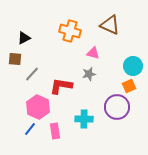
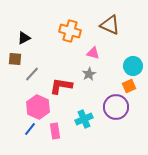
gray star: rotated 16 degrees counterclockwise
purple circle: moved 1 px left
cyan cross: rotated 24 degrees counterclockwise
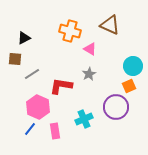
pink triangle: moved 3 px left, 4 px up; rotated 16 degrees clockwise
gray line: rotated 14 degrees clockwise
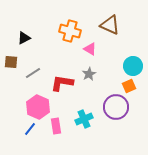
brown square: moved 4 px left, 3 px down
gray line: moved 1 px right, 1 px up
red L-shape: moved 1 px right, 3 px up
pink rectangle: moved 1 px right, 5 px up
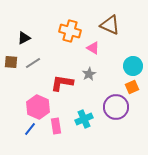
pink triangle: moved 3 px right, 1 px up
gray line: moved 10 px up
orange square: moved 3 px right, 1 px down
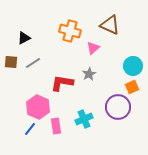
pink triangle: rotated 48 degrees clockwise
purple circle: moved 2 px right
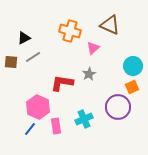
gray line: moved 6 px up
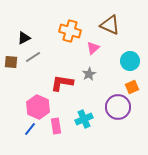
cyan circle: moved 3 px left, 5 px up
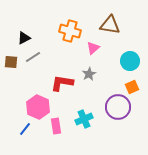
brown triangle: rotated 15 degrees counterclockwise
blue line: moved 5 px left
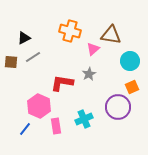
brown triangle: moved 1 px right, 10 px down
pink triangle: moved 1 px down
pink hexagon: moved 1 px right, 1 px up
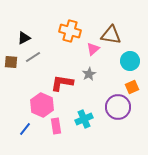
pink hexagon: moved 3 px right, 1 px up
